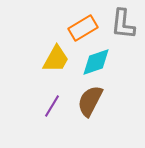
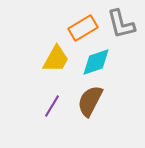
gray L-shape: moved 2 px left; rotated 20 degrees counterclockwise
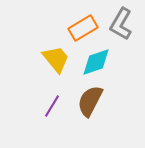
gray L-shape: rotated 44 degrees clockwise
yellow trapezoid: rotated 68 degrees counterclockwise
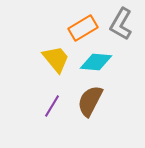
cyan diamond: rotated 24 degrees clockwise
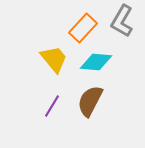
gray L-shape: moved 1 px right, 3 px up
orange rectangle: rotated 16 degrees counterclockwise
yellow trapezoid: moved 2 px left
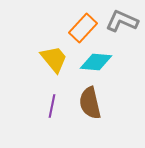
gray L-shape: rotated 84 degrees clockwise
brown semicircle: moved 2 px down; rotated 40 degrees counterclockwise
purple line: rotated 20 degrees counterclockwise
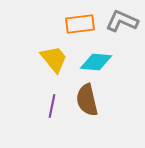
orange rectangle: moved 3 px left, 4 px up; rotated 40 degrees clockwise
brown semicircle: moved 3 px left, 3 px up
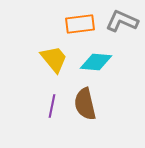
brown semicircle: moved 2 px left, 4 px down
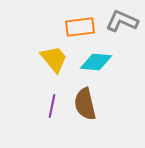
orange rectangle: moved 3 px down
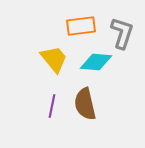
gray L-shape: moved 12 px down; rotated 84 degrees clockwise
orange rectangle: moved 1 px right, 1 px up
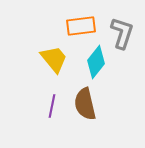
cyan diamond: rotated 56 degrees counterclockwise
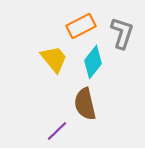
orange rectangle: rotated 20 degrees counterclockwise
cyan diamond: moved 3 px left
purple line: moved 5 px right, 25 px down; rotated 35 degrees clockwise
